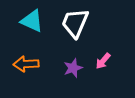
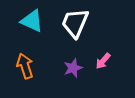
orange arrow: moved 1 px left, 2 px down; rotated 75 degrees clockwise
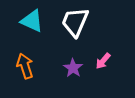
white trapezoid: moved 1 px up
purple star: rotated 18 degrees counterclockwise
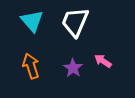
cyan triangle: rotated 25 degrees clockwise
pink arrow: rotated 84 degrees clockwise
orange arrow: moved 6 px right
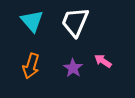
orange arrow: rotated 145 degrees counterclockwise
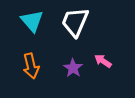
orange arrow: rotated 30 degrees counterclockwise
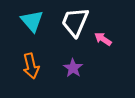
pink arrow: moved 22 px up
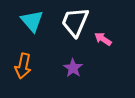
orange arrow: moved 8 px left; rotated 25 degrees clockwise
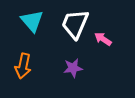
white trapezoid: moved 2 px down
purple star: rotated 30 degrees clockwise
